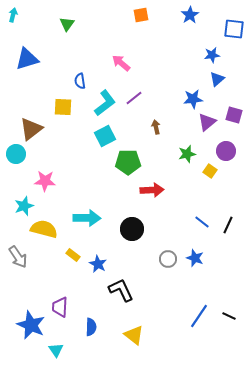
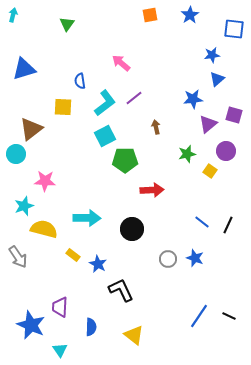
orange square at (141, 15): moved 9 px right
blue triangle at (27, 59): moved 3 px left, 10 px down
purple triangle at (207, 122): moved 1 px right, 2 px down
green pentagon at (128, 162): moved 3 px left, 2 px up
cyan triangle at (56, 350): moved 4 px right
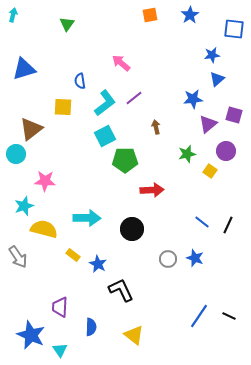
blue star at (31, 325): moved 10 px down
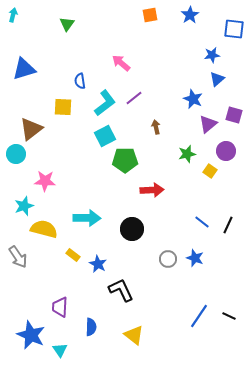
blue star at (193, 99): rotated 30 degrees clockwise
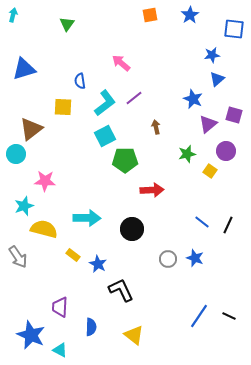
cyan triangle at (60, 350): rotated 28 degrees counterclockwise
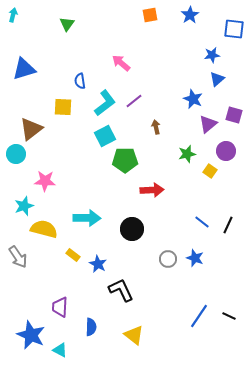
purple line at (134, 98): moved 3 px down
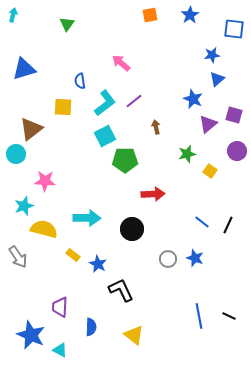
purple circle at (226, 151): moved 11 px right
red arrow at (152, 190): moved 1 px right, 4 px down
blue line at (199, 316): rotated 45 degrees counterclockwise
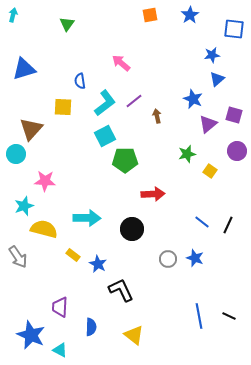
brown arrow at (156, 127): moved 1 px right, 11 px up
brown triangle at (31, 129): rotated 10 degrees counterclockwise
